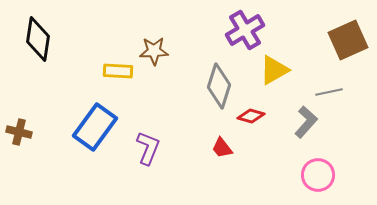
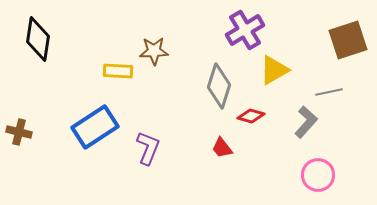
brown square: rotated 6 degrees clockwise
blue rectangle: rotated 21 degrees clockwise
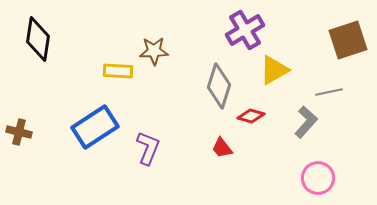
pink circle: moved 3 px down
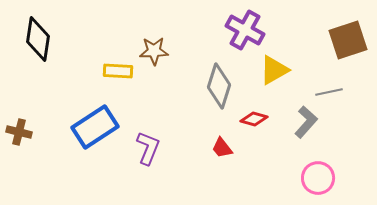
purple cross: rotated 30 degrees counterclockwise
red diamond: moved 3 px right, 3 px down
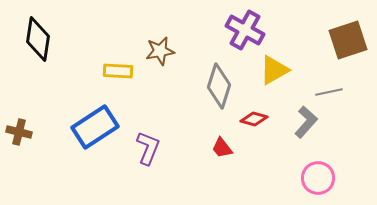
brown star: moved 6 px right; rotated 8 degrees counterclockwise
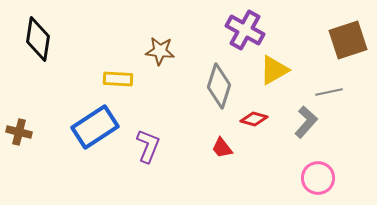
brown star: rotated 16 degrees clockwise
yellow rectangle: moved 8 px down
purple L-shape: moved 2 px up
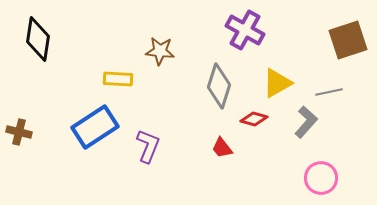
yellow triangle: moved 3 px right, 13 px down
pink circle: moved 3 px right
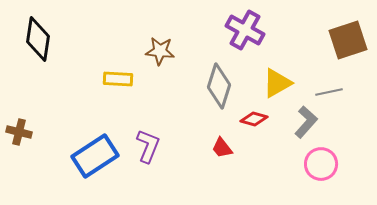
blue rectangle: moved 29 px down
pink circle: moved 14 px up
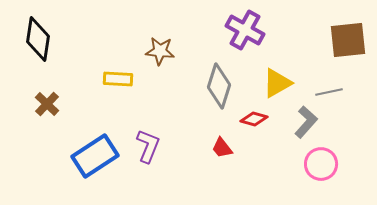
brown square: rotated 12 degrees clockwise
brown cross: moved 28 px right, 28 px up; rotated 30 degrees clockwise
